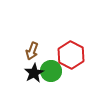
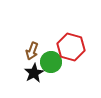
red hexagon: moved 8 px up; rotated 12 degrees counterclockwise
green circle: moved 9 px up
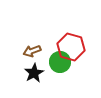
brown arrow: rotated 48 degrees clockwise
green circle: moved 9 px right
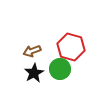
green circle: moved 7 px down
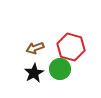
brown arrow: moved 3 px right, 3 px up
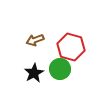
brown arrow: moved 8 px up
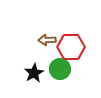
brown arrow: moved 12 px right; rotated 18 degrees clockwise
red hexagon: rotated 16 degrees counterclockwise
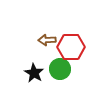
black star: rotated 12 degrees counterclockwise
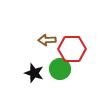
red hexagon: moved 1 px right, 2 px down
black star: rotated 12 degrees counterclockwise
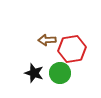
red hexagon: rotated 8 degrees counterclockwise
green circle: moved 4 px down
